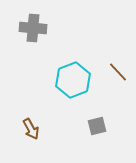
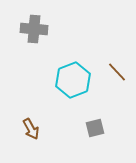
gray cross: moved 1 px right, 1 px down
brown line: moved 1 px left
gray square: moved 2 px left, 2 px down
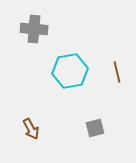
brown line: rotated 30 degrees clockwise
cyan hexagon: moved 3 px left, 9 px up; rotated 12 degrees clockwise
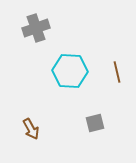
gray cross: moved 2 px right, 1 px up; rotated 24 degrees counterclockwise
cyan hexagon: rotated 12 degrees clockwise
gray square: moved 5 px up
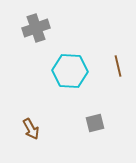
brown line: moved 1 px right, 6 px up
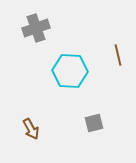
brown line: moved 11 px up
gray square: moved 1 px left
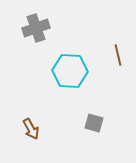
gray square: rotated 30 degrees clockwise
